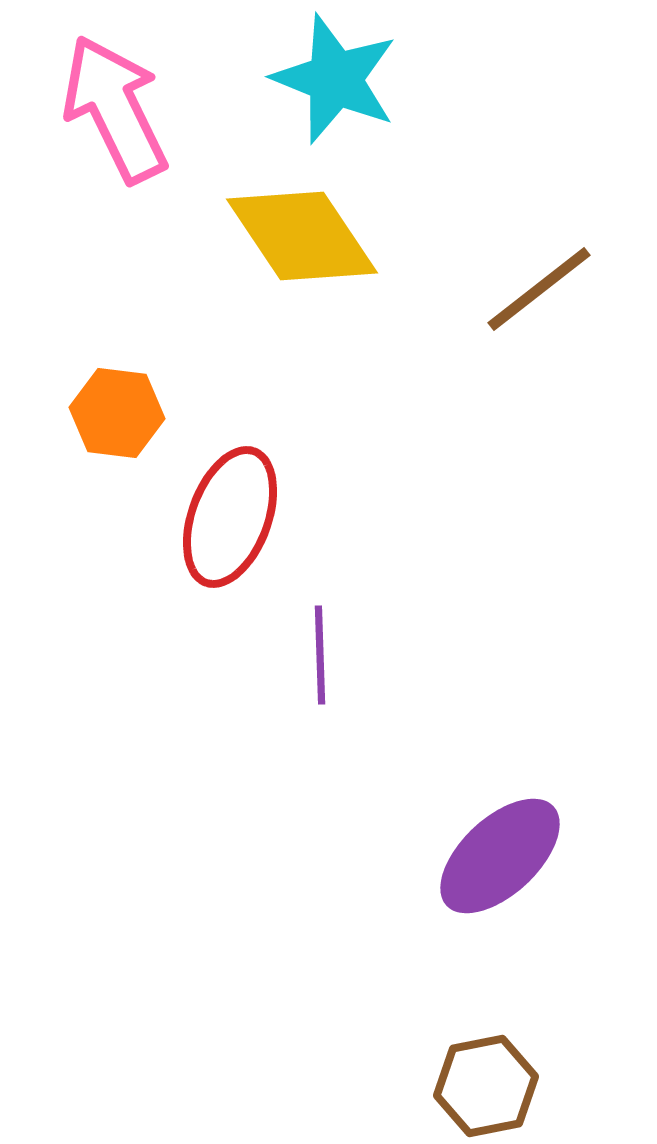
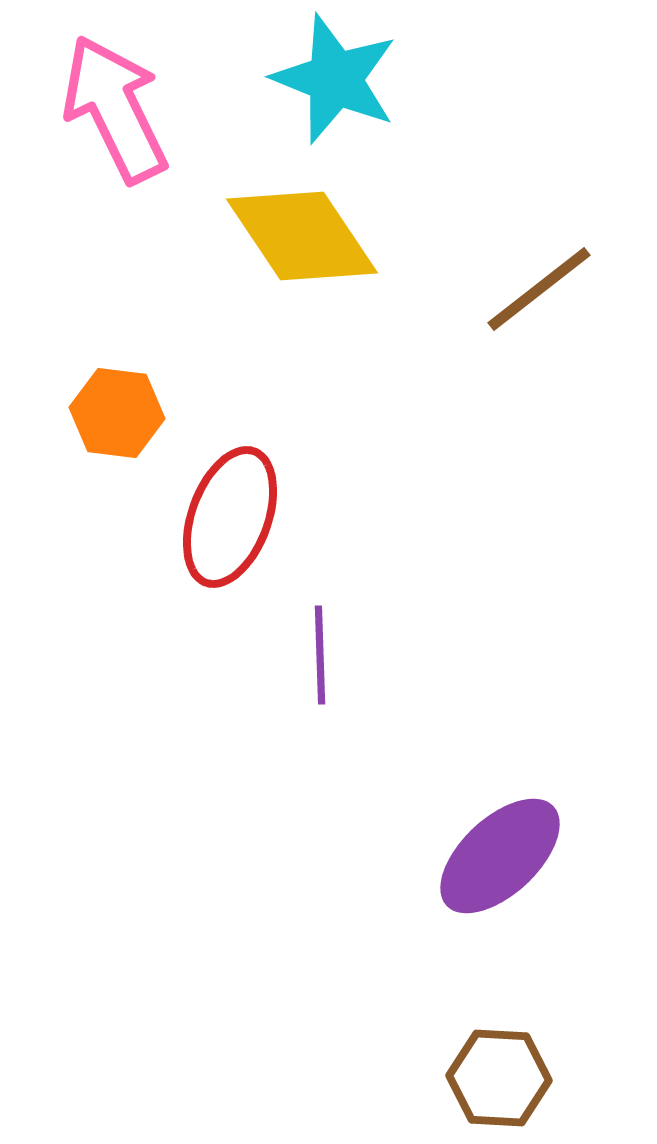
brown hexagon: moved 13 px right, 8 px up; rotated 14 degrees clockwise
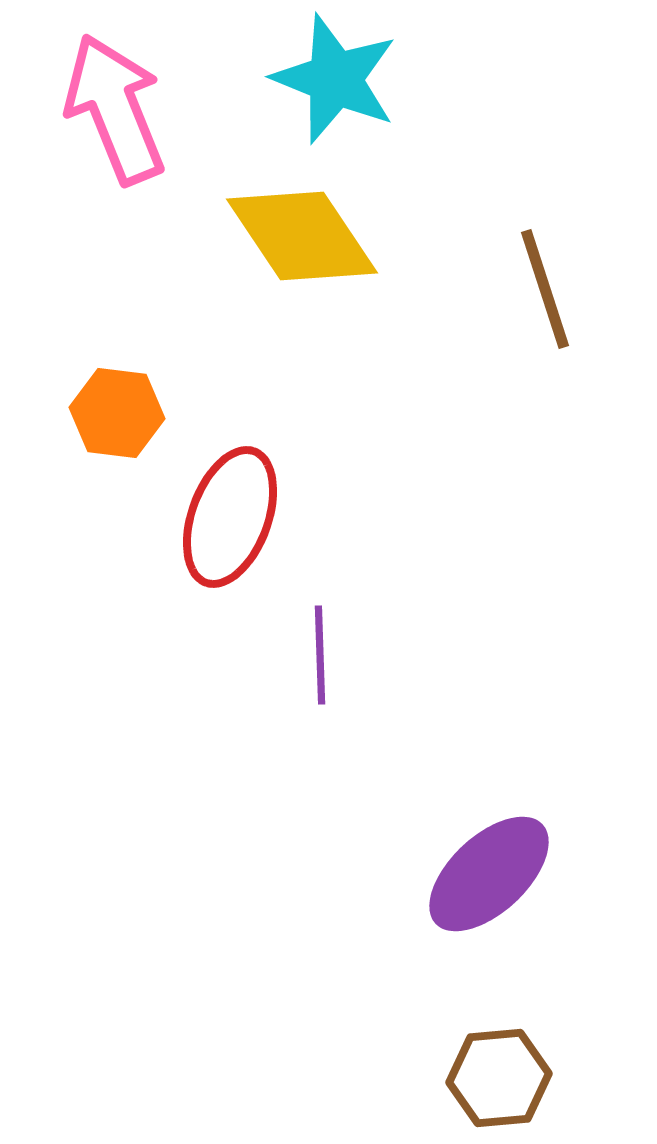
pink arrow: rotated 4 degrees clockwise
brown line: moved 6 px right; rotated 70 degrees counterclockwise
purple ellipse: moved 11 px left, 18 px down
brown hexagon: rotated 8 degrees counterclockwise
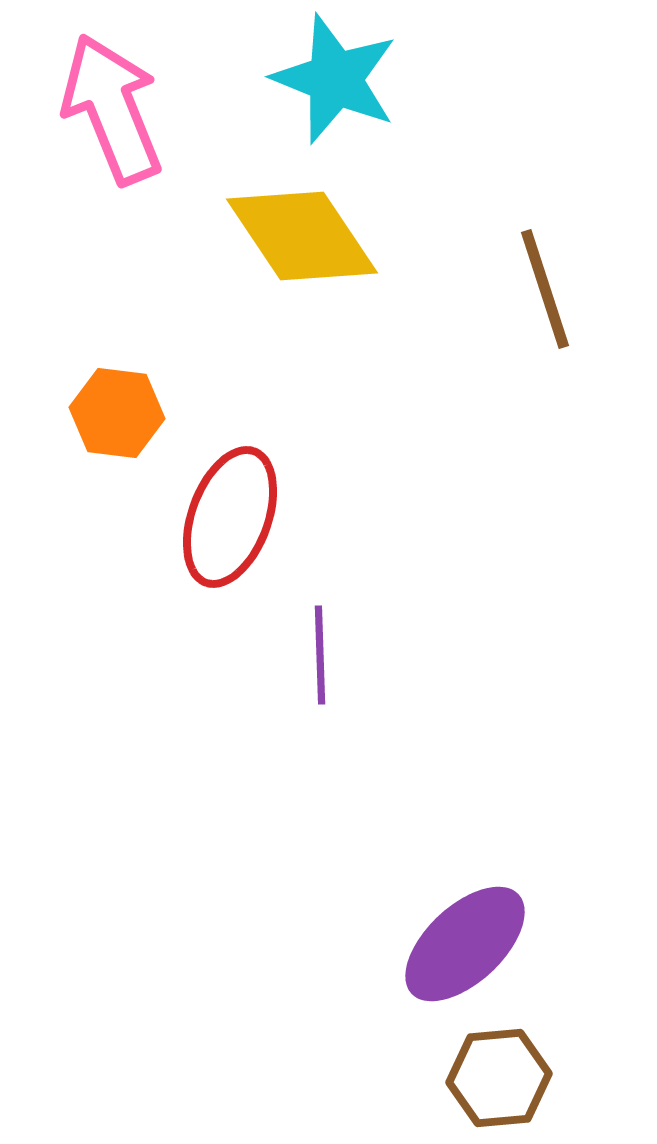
pink arrow: moved 3 px left
purple ellipse: moved 24 px left, 70 px down
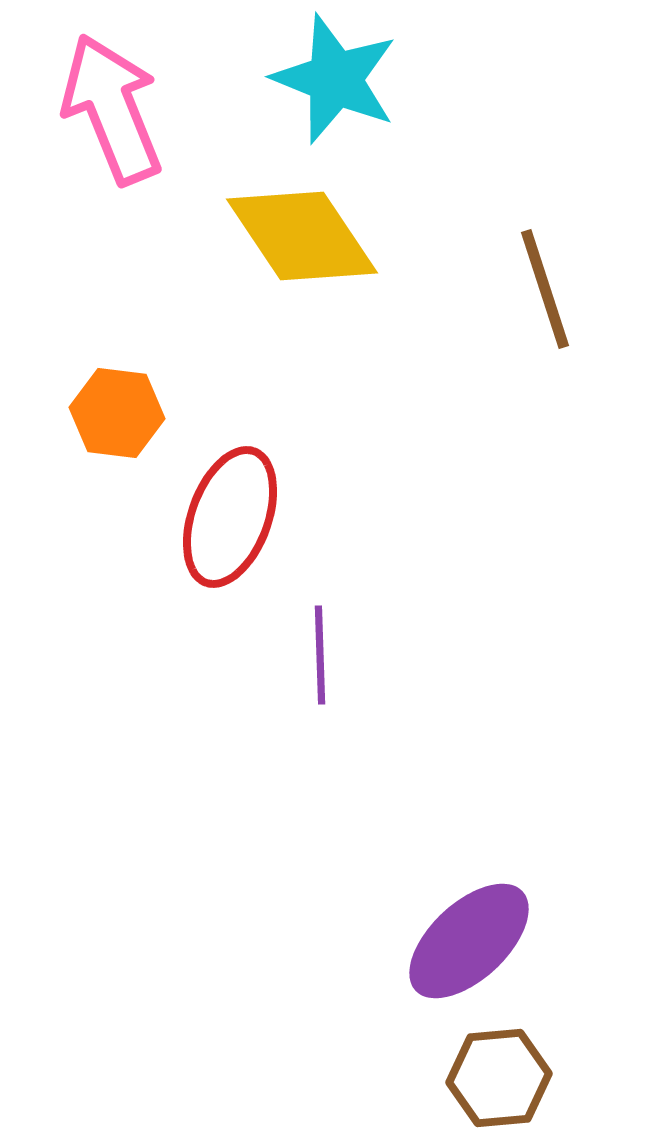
purple ellipse: moved 4 px right, 3 px up
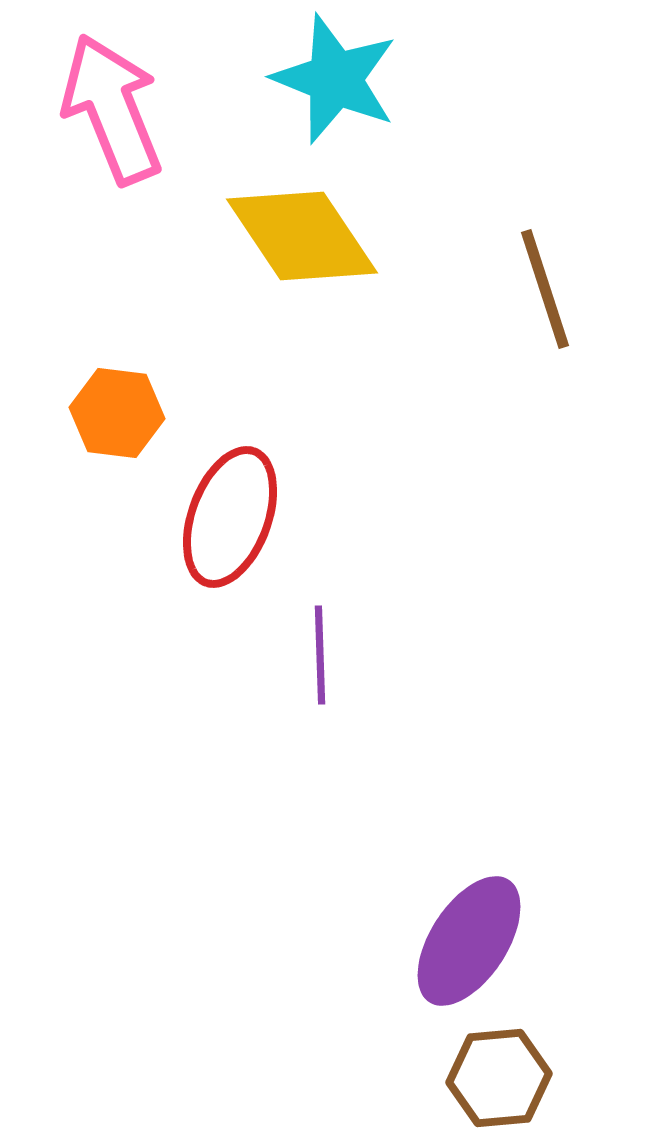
purple ellipse: rotated 14 degrees counterclockwise
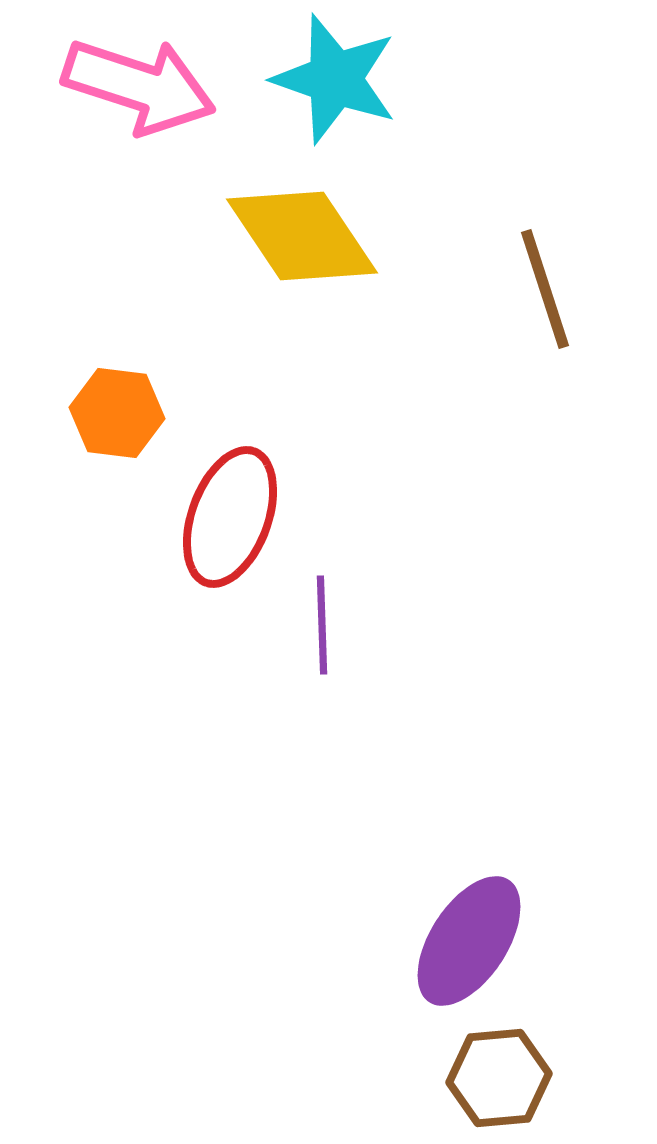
cyan star: rotated 3 degrees counterclockwise
pink arrow: moved 27 px right, 23 px up; rotated 130 degrees clockwise
purple line: moved 2 px right, 30 px up
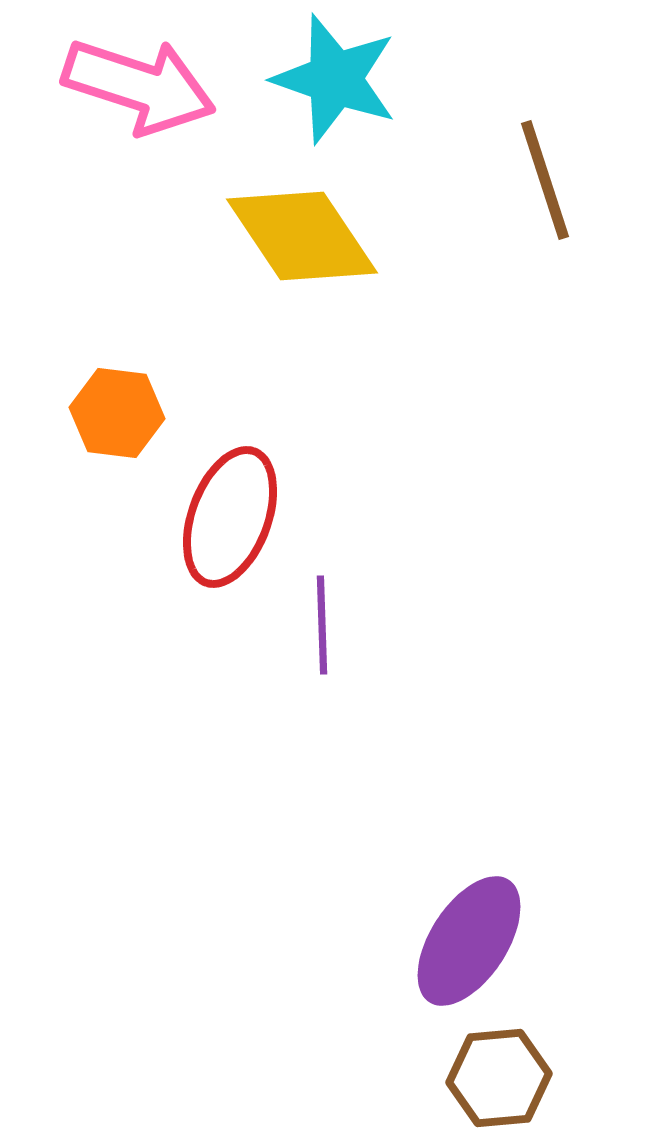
brown line: moved 109 px up
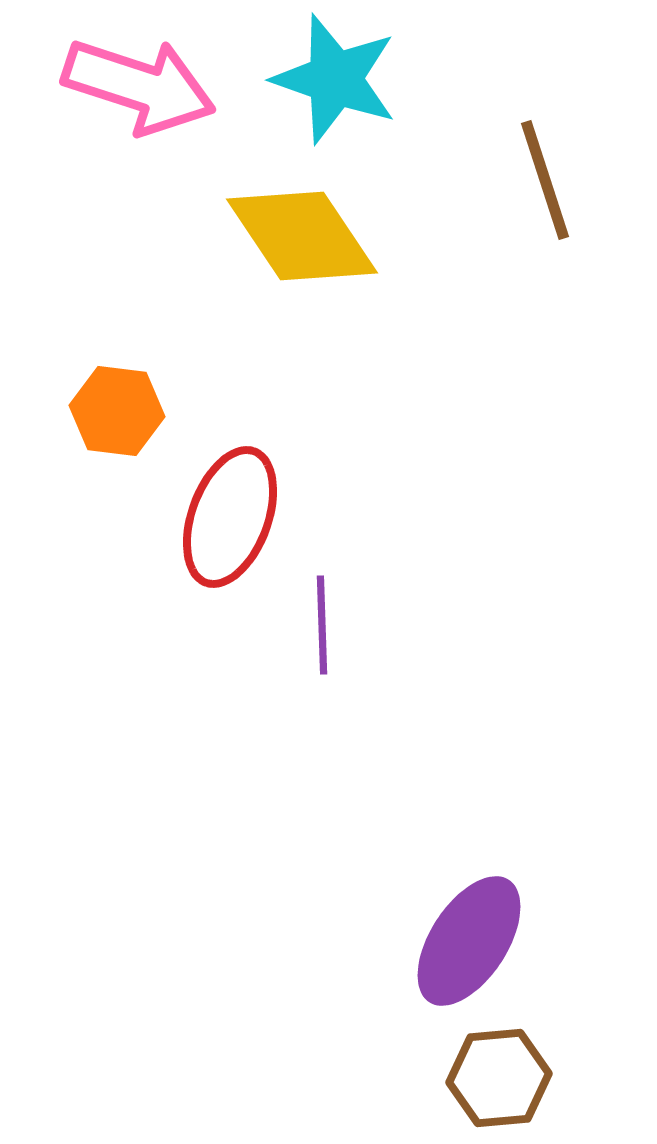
orange hexagon: moved 2 px up
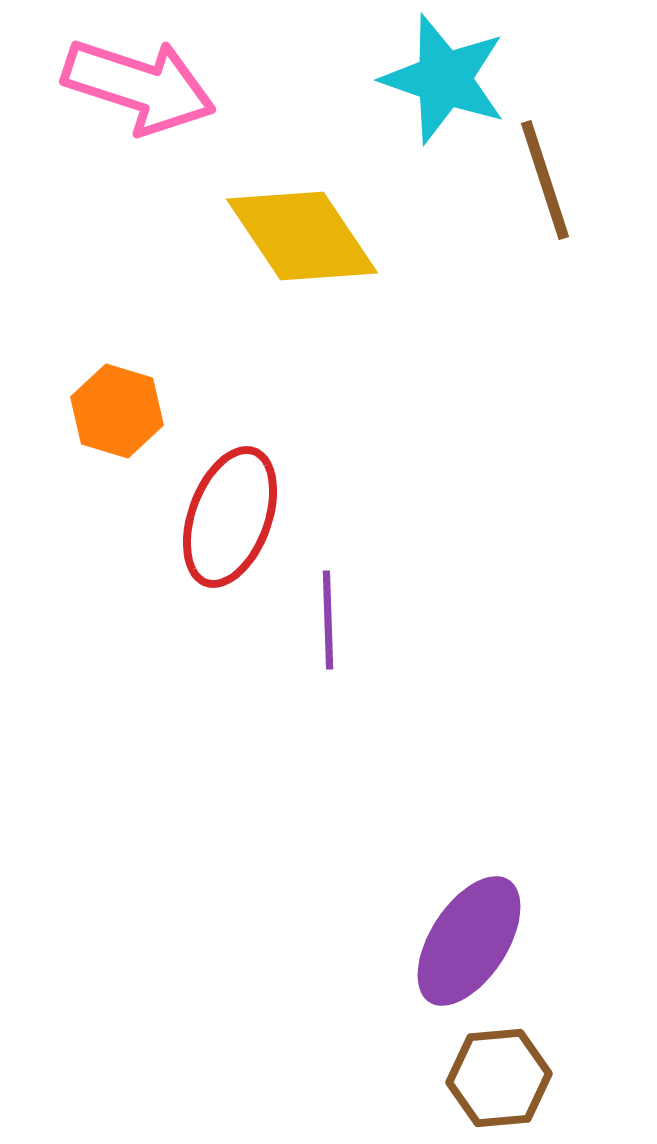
cyan star: moved 109 px right
orange hexagon: rotated 10 degrees clockwise
purple line: moved 6 px right, 5 px up
